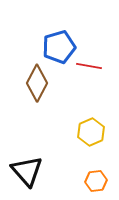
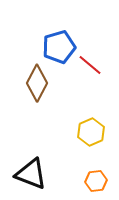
red line: moved 1 px right, 1 px up; rotated 30 degrees clockwise
black triangle: moved 4 px right, 3 px down; rotated 28 degrees counterclockwise
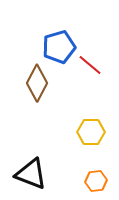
yellow hexagon: rotated 24 degrees clockwise
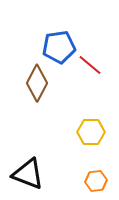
blue pentagon: rotated 8 degrees clockwise
black triangle: moved 3 px left
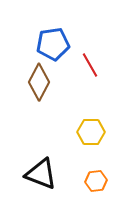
blue pentagon: moved 6 px left, 3 px up
red line: rotated 20 degrees clockwise
brown diamond: moved 2 px right, 1 px up
black triangle: moved 13 px right
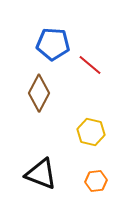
blue pentagon: rotated 12 degrees clockwise
red line: rotated 20 degrees counterclockwise
brown diamond: moved 11 px down
yellow hexagon: rotated 12 degrees clockwise
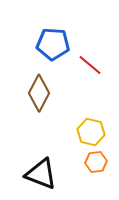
orange hexagon: moved 19 px up
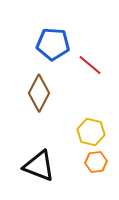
black triangle: moved 2 px left, 8 px up
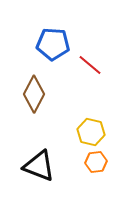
brown diamond: moved 5 px left, 1 px down
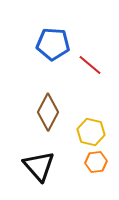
brown diamond: moved 14 px right, 18 px down
black triangle: rotated 28 degrees clockwise
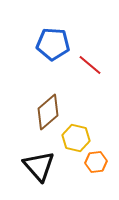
brown diamond: rotated 21 degrees clockwise
yellow hexagon: moved 15 px left, 6 px down
